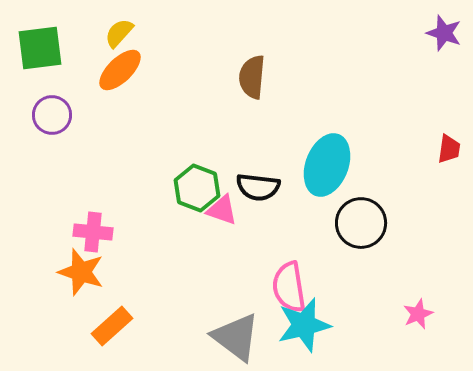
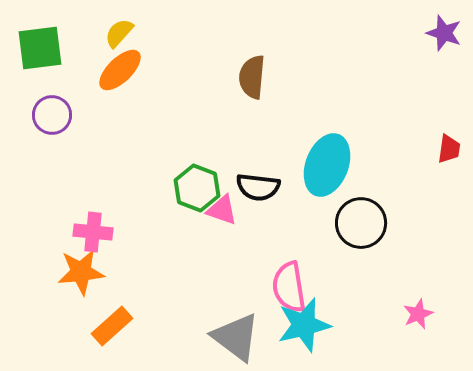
orange star: rotated 24 degrees counterclockwise
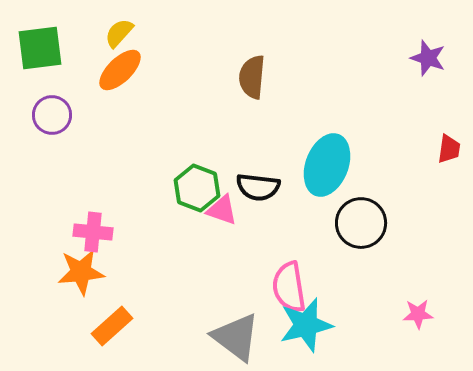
purple star: moved 16 px left, 25 px down
pink star: rotated 20 degrees clockwise
cyan star: moved 2 px right
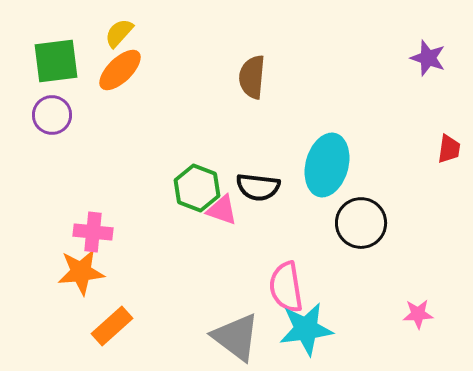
green square: moved 16 px right, 13 px down
cyan ellipse: rotated 6 degrees counterclockwise
pink semicircle: moved 3 px left
cyan star: moved 4 px down; rotated 6 degrees clockwise
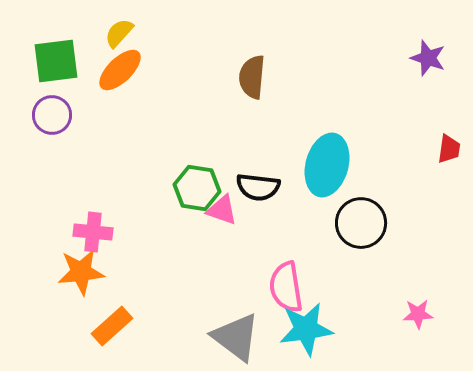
green hexagon: rotated 12 degrees counterclockwise
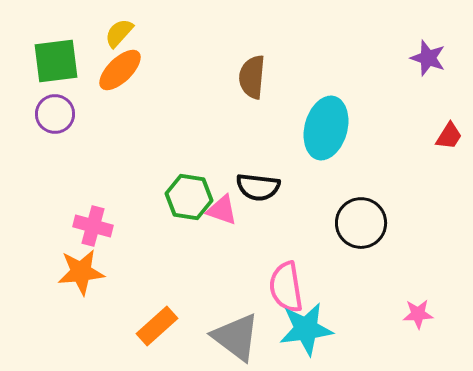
purple circle: moved 3 px right, 1 px up
red trapezoid: moved 13 px up; rotated 24 degrees clockwise
cyan ellipse: moved 1 px left, 37 px up
green hexagon: moved 8 px left, 9 px down
pink cross: moved 6 px up; rotated 9 degrees clockwise
orange rectangle: moved 45 px right
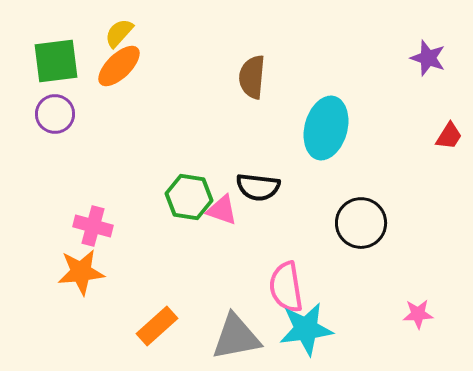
orange ellipse: moved 1 px left, 4 px up
gray triangle: rotated 48 degrees counterclockwise
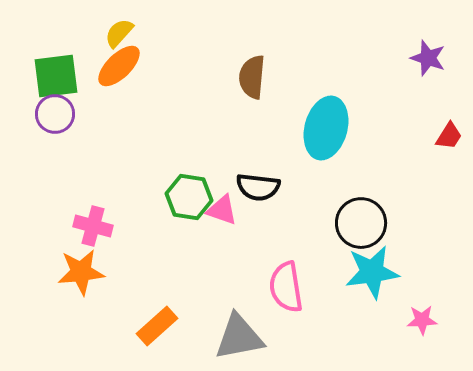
green square: moved 15 px down
pink star: moved 4 px right, 6 px down
cyan star: moved 66 px right, 57 px up
gray triangle: moved 3 px right
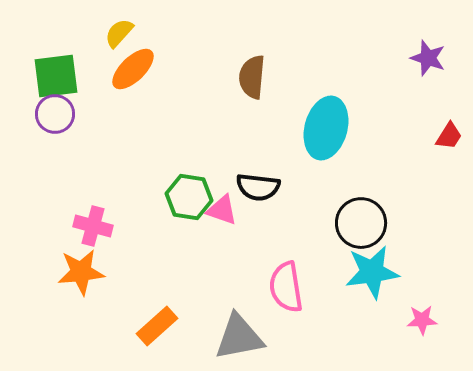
orange ellipse: moved 14 px right, 3 px down
